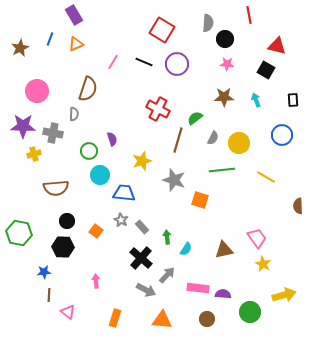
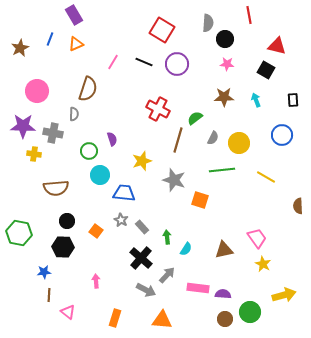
yellow cross at (34, 154): rotated 24 degrees clockwise
brown circle at (207, 319): moved 18 px right
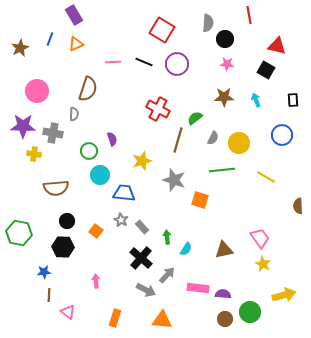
pink line at (113, 62): rotated 56 degrees clockwise
pink trapezoid at (257, 238): moved 3 px right
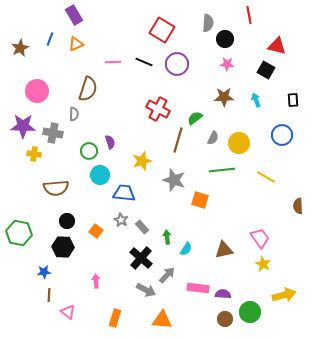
purple semicircle at (112, 139): moved 2 px left, 3 px down
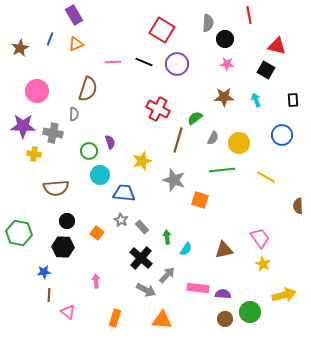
orange square at (96, 231): moved 1 px right, 2 px down
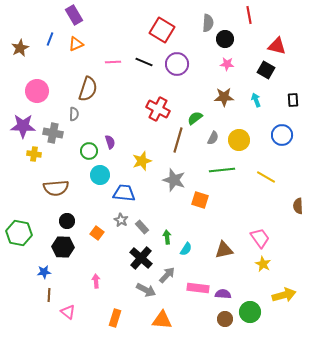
yellow circle at (239, 143): moved 3 px up
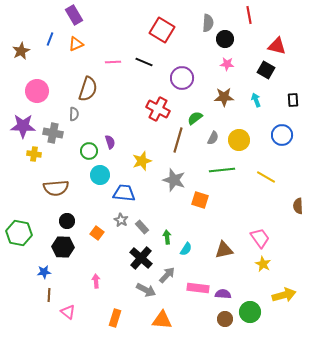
brown star at (20, 48): moved 1 px right, 3 px down
purple circle at (177, 64): moved 5 px right, 14 px down
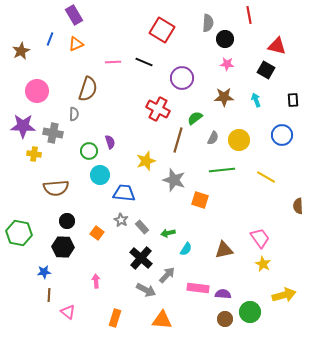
yellow star at (142, 161): moved 4 px right
green arrow at (167, 237): moved 1 px right, 4 px up; rotated 96 degrees counterclockwise
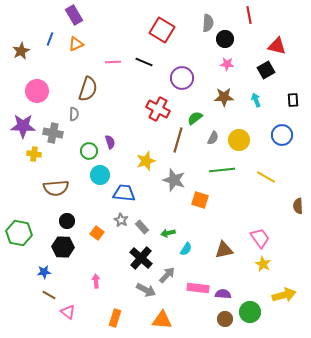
black square at (266, 70): rotated 30 degrees clockwise
brown line at (49, 295): rotated 64 degrees counterclockwise
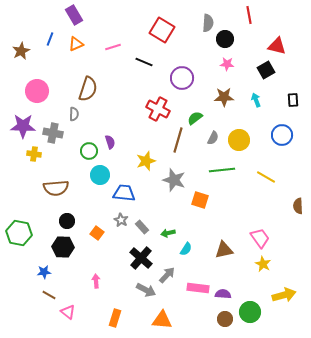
pink line at (113, 62): moved 15 px up; rotated 14 degrees counterclockwise
